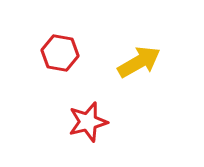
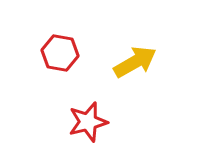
yellow arrow: moved 4 px left
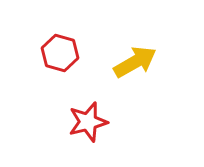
red hexagon: rotated 6 degrees clockwise
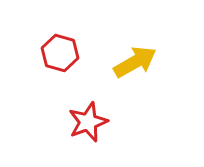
red star: rotated 6 degrees counterclockwise
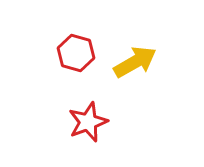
red hexagon: moved 16 px right
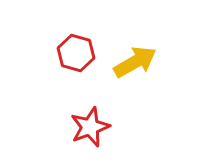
red star: moved 2 px right, 5 px down
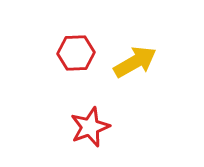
red hexagon: rotated 18 degrees counterclockwise
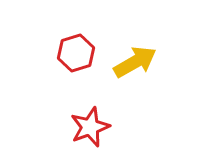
red hexagon: rotated 15 degrees counterclockwise
